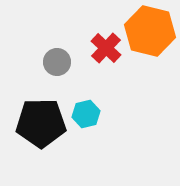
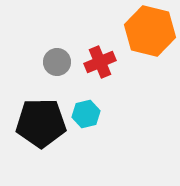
red cross: moved 6 px left, 14 px down; rotated 24 degrees clockwise
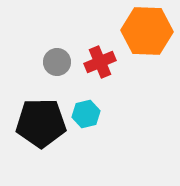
orange hexagon: moved 3 px left; rotated 12 degrees counterclockwise
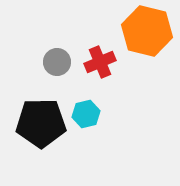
orange hexagon: rotated 12 degrees clockwise
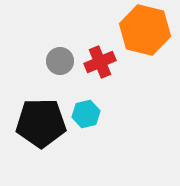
orange hexagon: moved 2 px left, 1 px up
gray circle: moved 3 px right, 1 px up
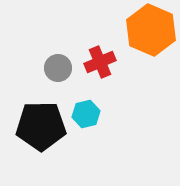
orange hexagon: moved 6 px right; rotated 9 degrees clockwise
gray circle: moved 2 px left, 7 px down
black pentagon: moved 3 px down
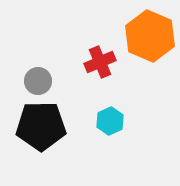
orange hexagon: moved 1 px left, 6 px down
gray circle: moved 20 px left, 13 px down
cyan hexagon: moved 24 px right, 7 px down; rotated 12 degrees counterclockwise
